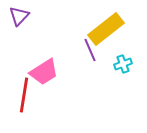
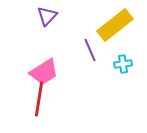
purple triangle: moved 28 px right
yellow rectangle: moved 9 px right, 4 px up
cyan cross: rotated 12 degrees clockwise
red line: moved 15 px right, 4 px down
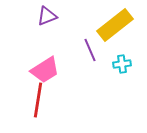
purple triangle: rotated 25 degrees clockwise
cyan cross: moved 1 px left
pink trapezoid: moved 1 px right, 2 px up
red line: moved 1 px left, 1 px down
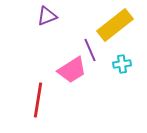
pink trapezoid: moved 27 px right
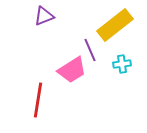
purple triangle: moved 3 px left
